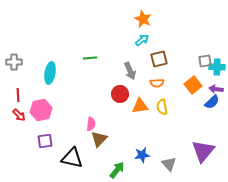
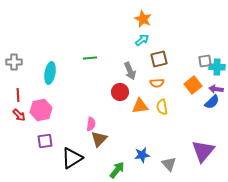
red circle: moved 2 px up
black triangle: rotated 45 degrees counterclockwise
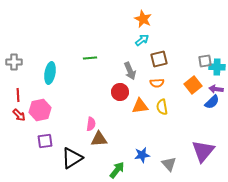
pink hexagon: moved 1 px left
brown triangle: rotated 42 degrees clockwise
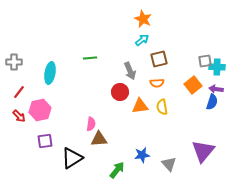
red line: moved 1 px right, 3 px up; rotated 40 degrees clockwise
blue semicircle: rotated 28 degrees counterclockwise
red arrow: moved 1 px down
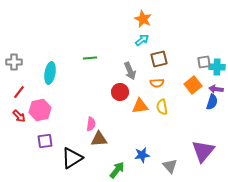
gray square: moved 1 px left, 1 px down
gray triangle: moved 1 px right, 2 px down
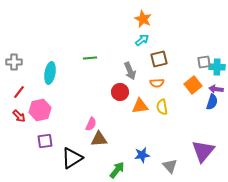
pink semicircle: rotated 16 degrees clockwise
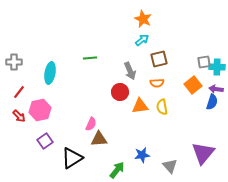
purple square: rotated 28 degrees counterclockwise
purple triangle: moved 2 px down
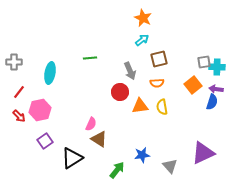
orange star: moved 1 px up
brown triangle: rotated 36 degrees clockwise
purple triangle: rotated 25 degrees clockwise
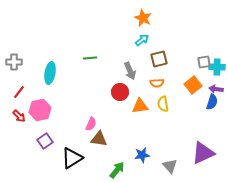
yellow semicircle: moved 1 px right, 3 px up
brown triangle: rotated 24 degrees counterclockwise
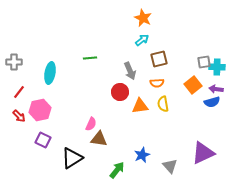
blue semicircle: rotated 56 degrees clockwise
purple square: moved 2 px left, 1 px up; rotated 28 degrees counterclockwise
blue star: rotated 14 degrees counterclockwise
